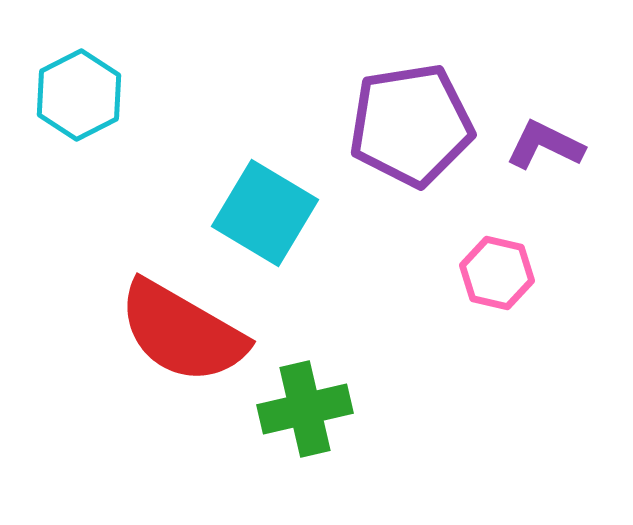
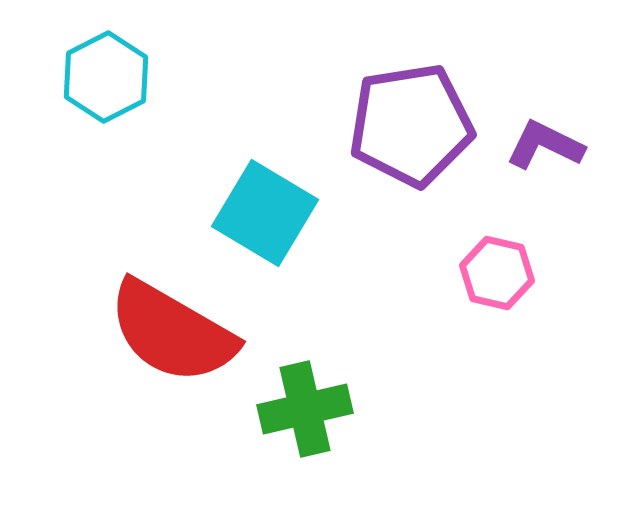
cyan hexagon: moved 27 px right, 18 px up
red semicircle: moved 10 px left
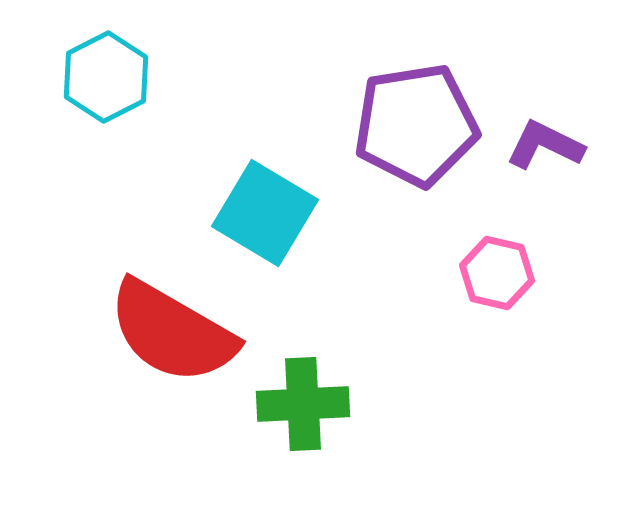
purple pentagon: moved 5 px right
green cross: moved 2 px left, 5 px up; rotated 10 degrees clockwise
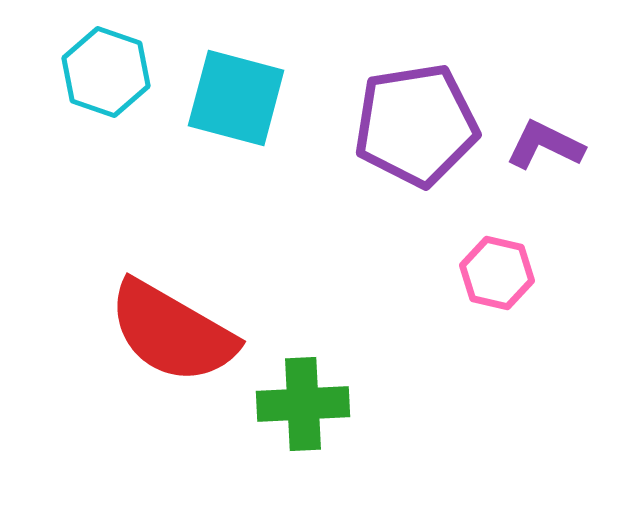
cyan hexagon: moved 5 px up; rotated 14 degrees counterclockwise
cyan square: moved 29 px left, 115 px up; rotated 16 degrees counterclockwise
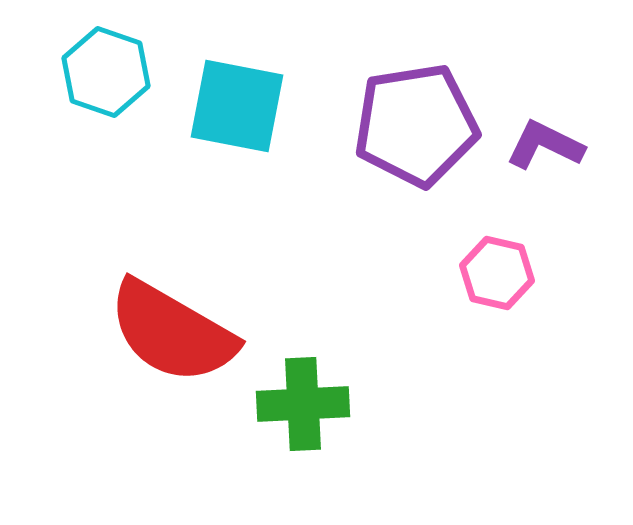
cyan square: moved 1 px right, 8 px down; rotated 4 degrees counterclockwise
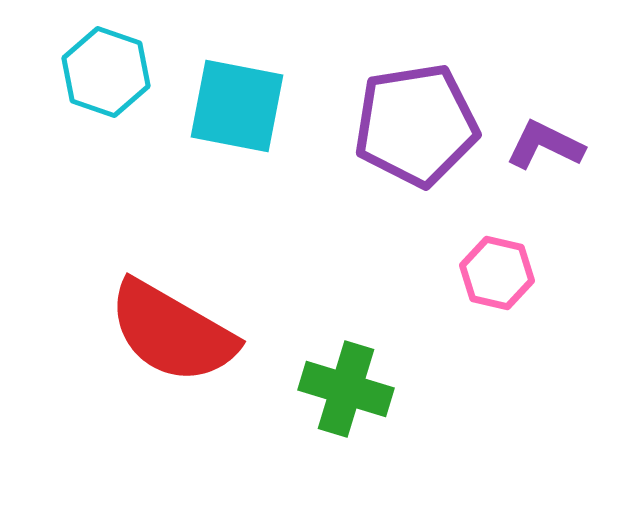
green cross: moved 43 px right, 15 px up; rotated 20 degrees clockwise
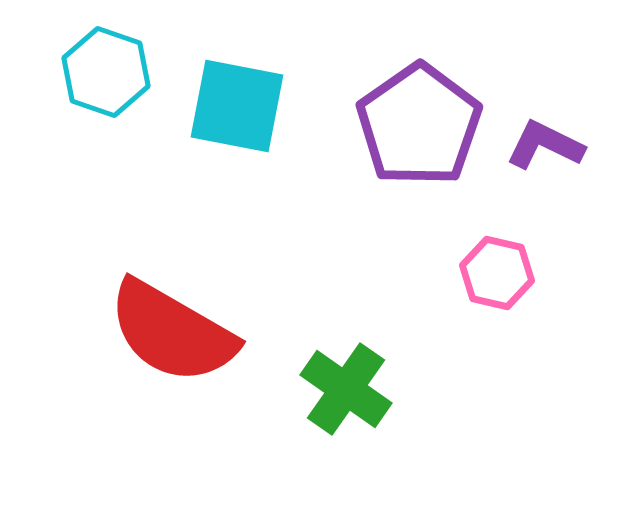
purple pentagon: moved 3 px right; rotated 26 degrees counterclockwise
green cross: rotated 18 degrees clockwise
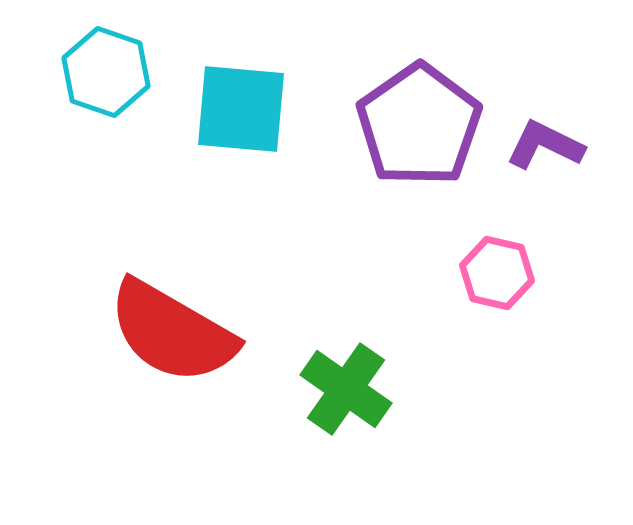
cyan square: moved 4 px right, 3 px down; rotated 6 degrees counterclockwise
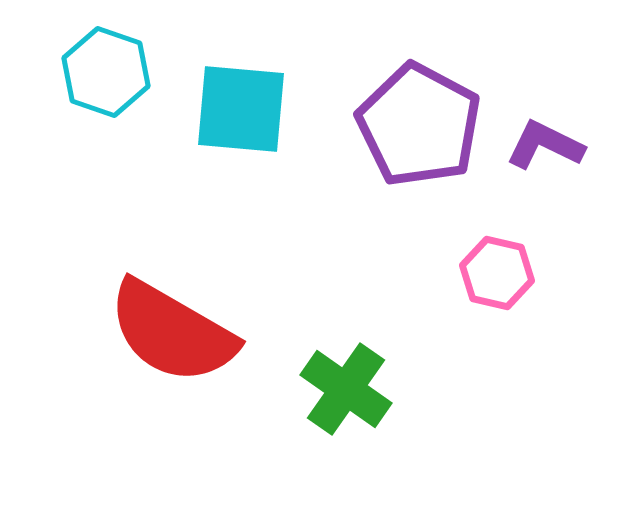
purple pentagon: rotated 9 degrees counterclockwise
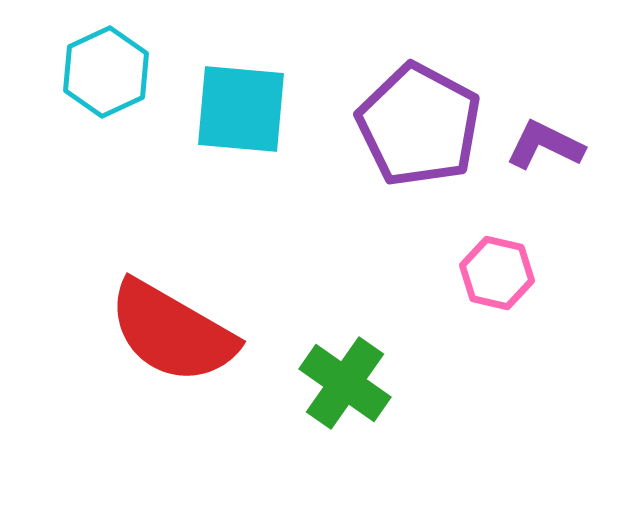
cyan hexagon: rotated 16 degrees clockwise
green cross: moved 1 px left, 6 px up
